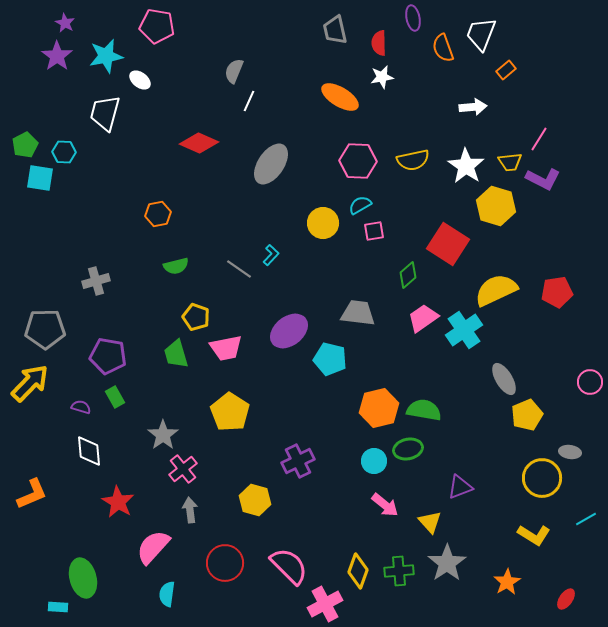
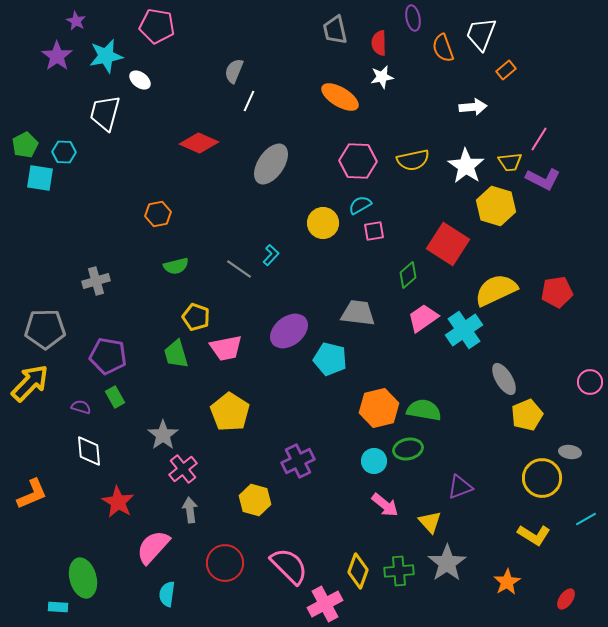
purple star at (65, 23): moved 11 px right, 2 px up
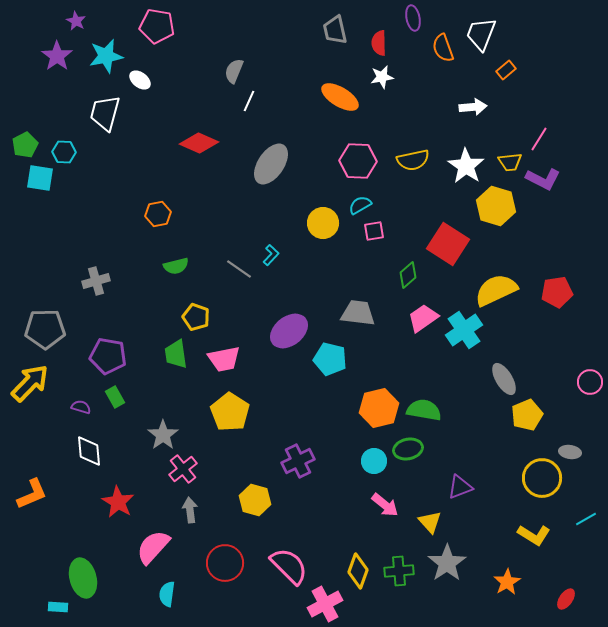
pink trapezoid at (226, 348): moved 2 px left, 11 px down
green trapezoid at (176, 354): rotated 8 degrees clockwise
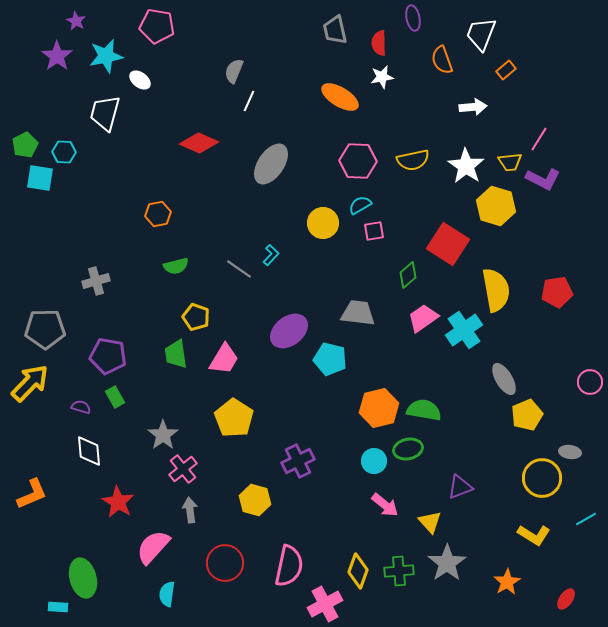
orange semicircle at (443, 48): moved 1 px left, 12 px down
yellow semicircle at (496, 290): rotated 105 degrees clockwise
pink trapezoid at (224, 359): rotated 48 degrees counterclockwise
yellow pentagon at (230, 412): moved 4 px right, 6 px down
pink semicircle at (289, 566): rotated 57 degrees clockwise
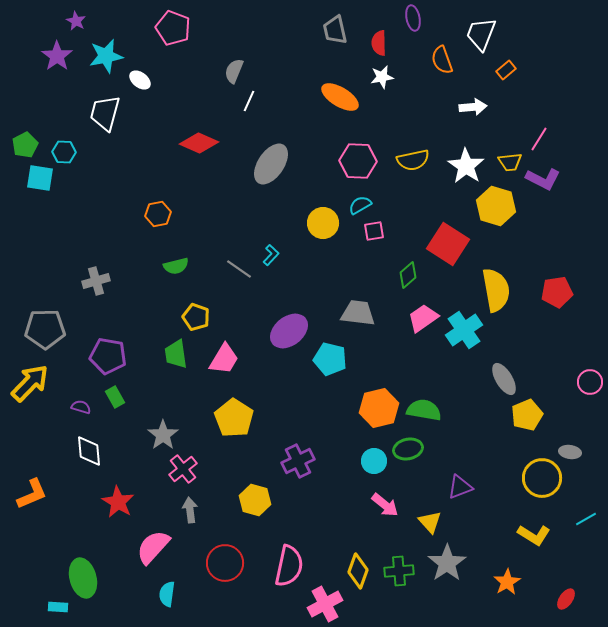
pink pentagon at (157, 26): moved 16 px right, 2 px down; rotated 12 degrees clockwise
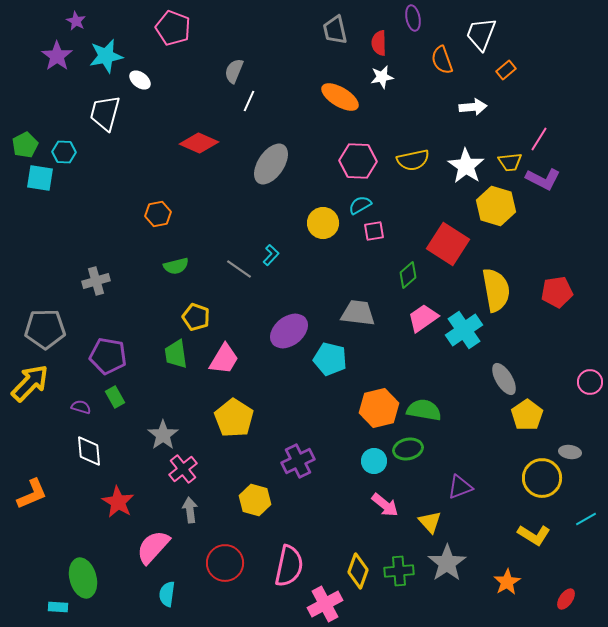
yellow pentagon at (527, 415): rotated 12 degrees counterclockwise
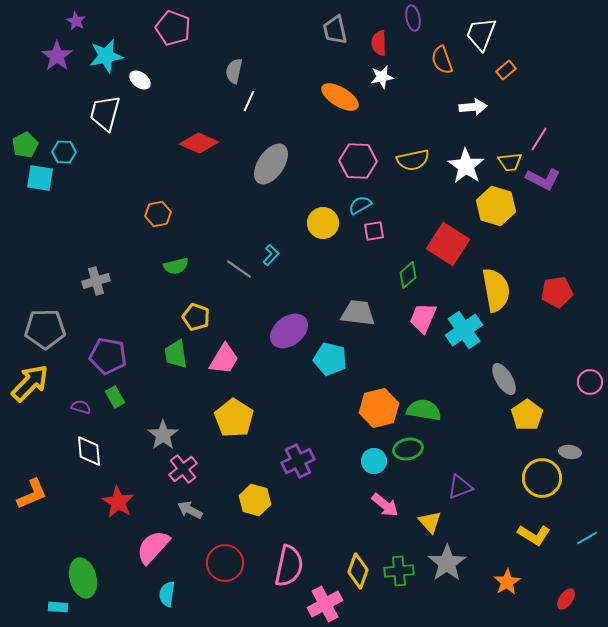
gray semicircle at (234, 71): rotated 10 degrees counterclockwise
pink trapezoid at (423, 318): rotated 32 degrees counterclockwise
gray arrow at (190, 510): rotated 55 degrees counterclockwise
cyan line at (586, 519): moved 1 px right, 19 px down
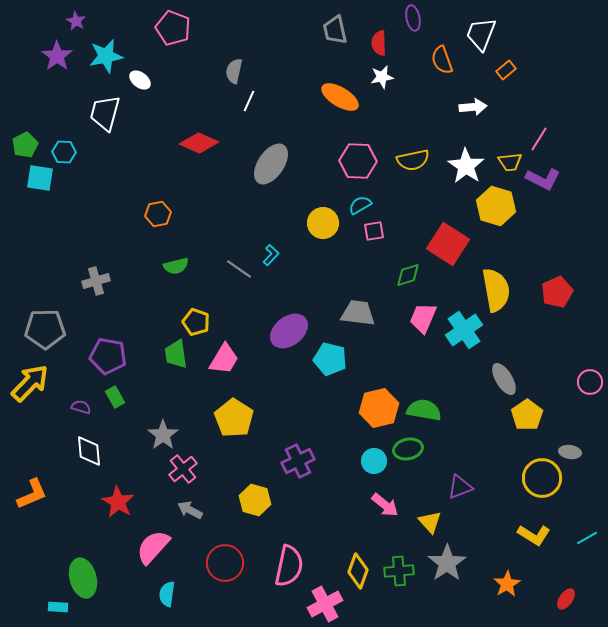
green diamond at (408, 275): rotated 24 degrees clockwise
red pentagon at (557, 292): rotated 16 degrees counterclockwise
yellow pentagon at (196, 317): moved 5 px down
orange star at (507, 582): moved 2 px down
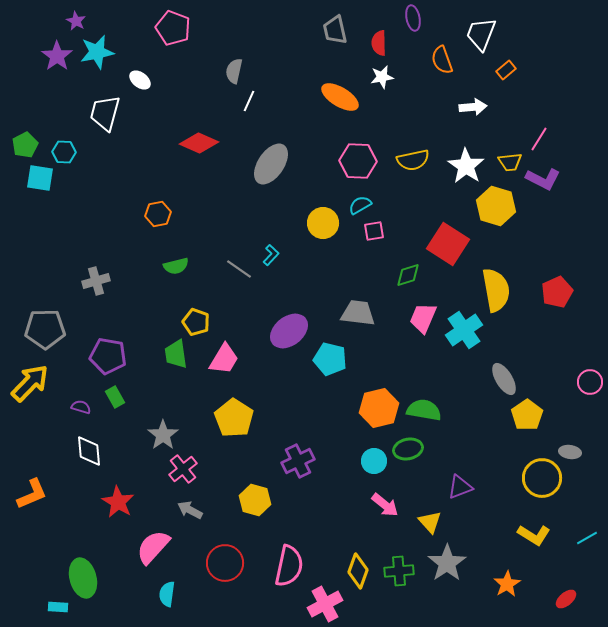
cyan star at (106, 56): moved 9 px left, 4 px up
red ellipse at (566, 599): rotated 15 degrees clockwise
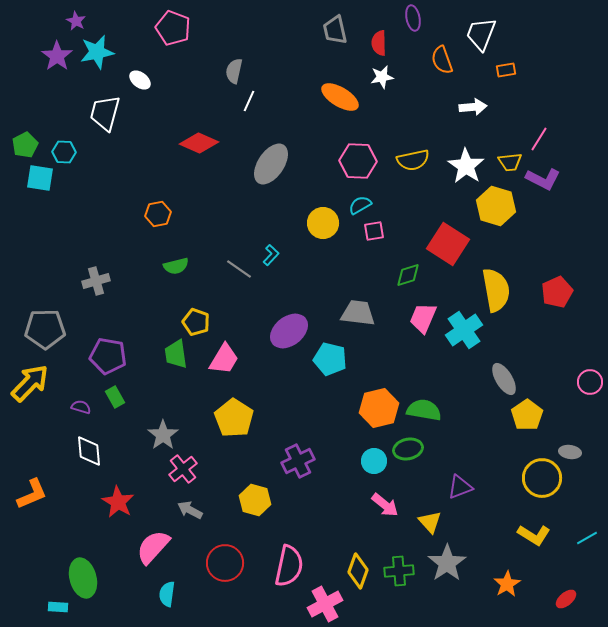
orange rectangle at (506, 70): rotated 30 degrees clockwise
